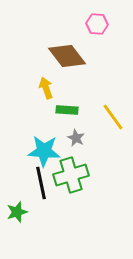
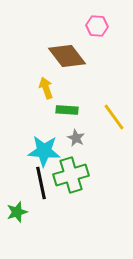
pink hexagon: moved 2 px down
yellow line: moved 1 px right
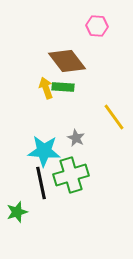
brown diamond: moved 5 px down
green rectangle: moved 4 px left, 23 px up
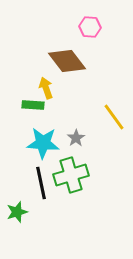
pink hexagon: moved 7 px left, 1 px down
green rectangle: moved 30 px left, 18 px down
gray star: rotated 12 degrees clockwise
cyan star: moved 1 px left, 8 px up
